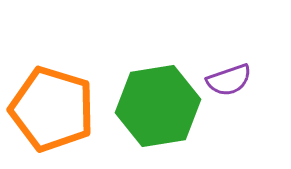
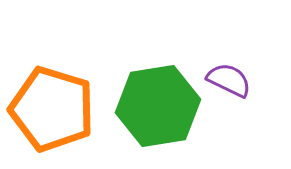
purple semicircle: rotated 135 degrees counterclockwise
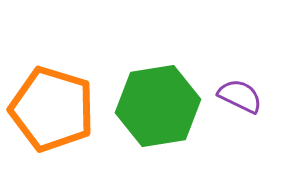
purple semicircle: moved 11 px right, 16 px down
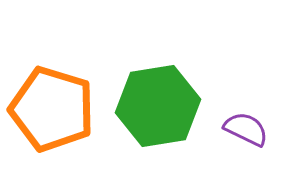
purple semicircle: moved 6 px right, 33 px down
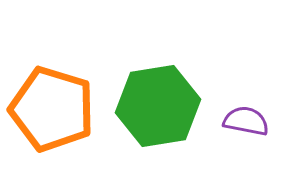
purple semicircle: moved 8 px up; rotated 15 degrees counterclockwise
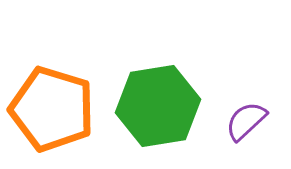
purple semicircle: rotated 54 degrees counterclockwise
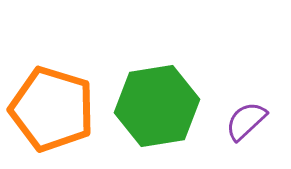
green hexagon: moved 1 px left
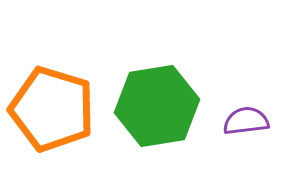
purple semicircle: rotated 36 degrees clockwise
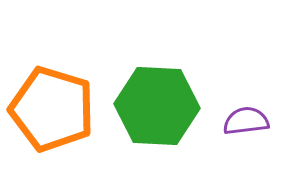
green hexagon: rotated 12 degrees clockwise
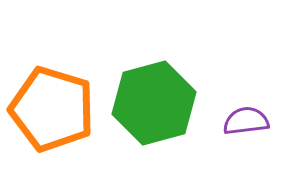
green hexagon: moved 3 px left, 3 px up; rotated 18 degrees counterclockwise
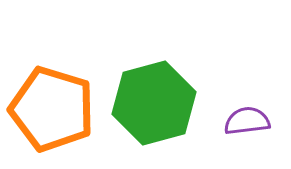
purple semicircle: moved 1 px right
